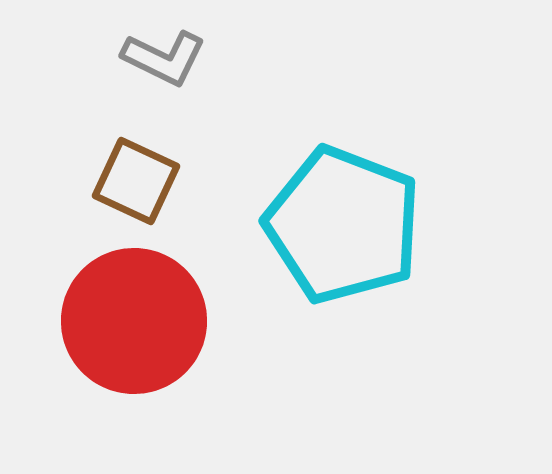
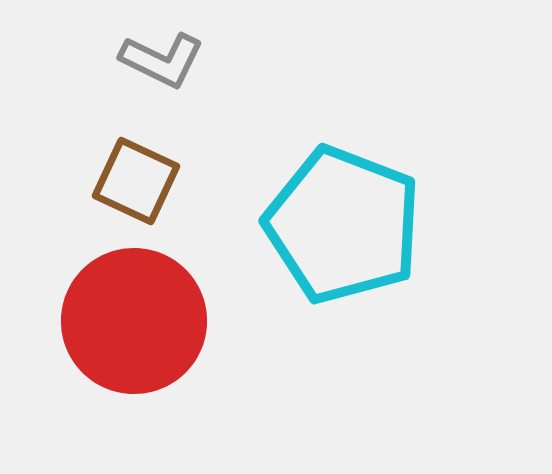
gray L-shape: moved 2 px left, 2 px down
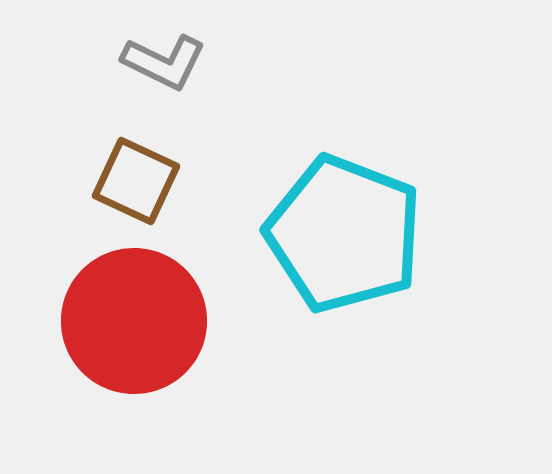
gray L-shape: moved 2 px right, 2 px down
cyan pentagon: moved 1 px right, 9 px down
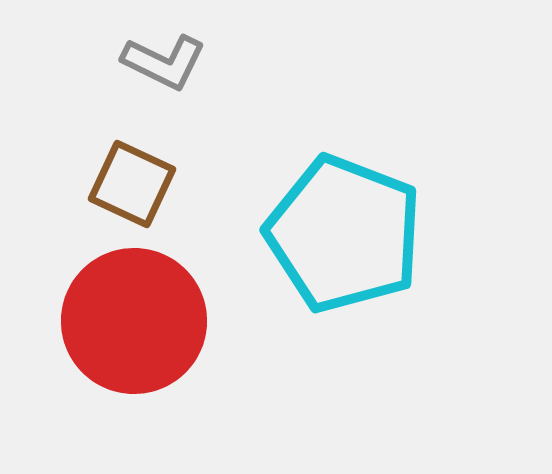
brown square: moved 4 px left, 3 px down
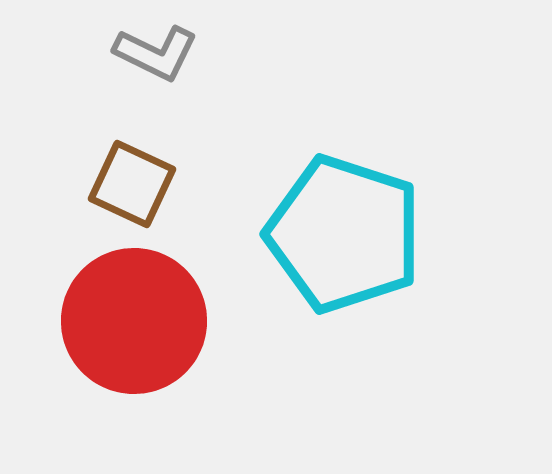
gray L-shape: moved 8 px left, 9 px up
cyan pentagon: rotated 3 degrees counterclockwise
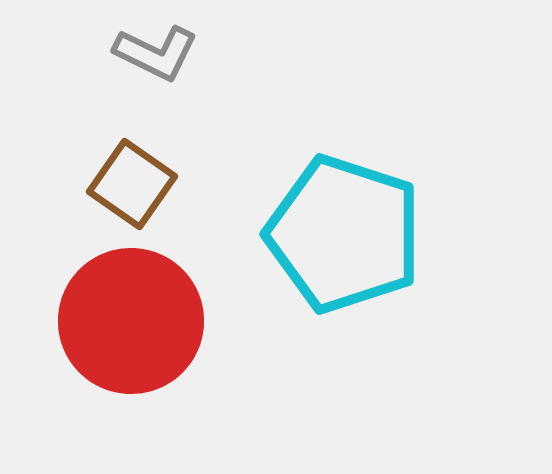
brown square: rotated 10 degrees clockwise
red circle: moved 3 px left
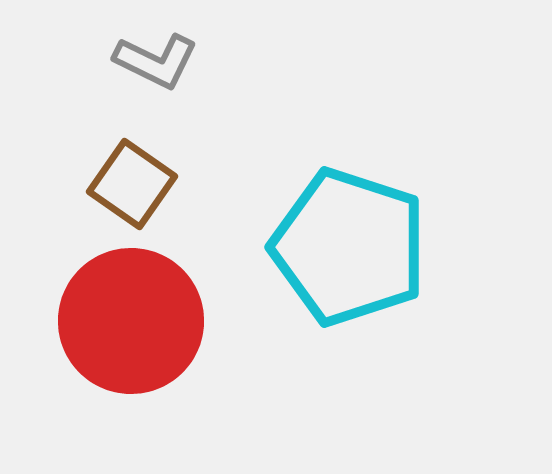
gray L-shape: moved 8 px down
cyan pentagon: moved 5 px right, 13 px down
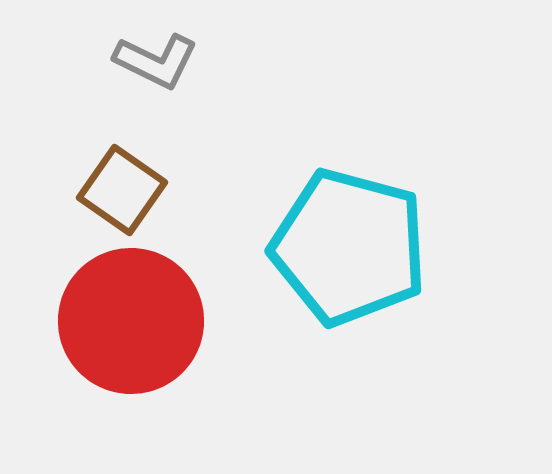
brown square: moved 10 px left, 6 px down
cyan pentagon: rotated 3 degrees counterclockwise
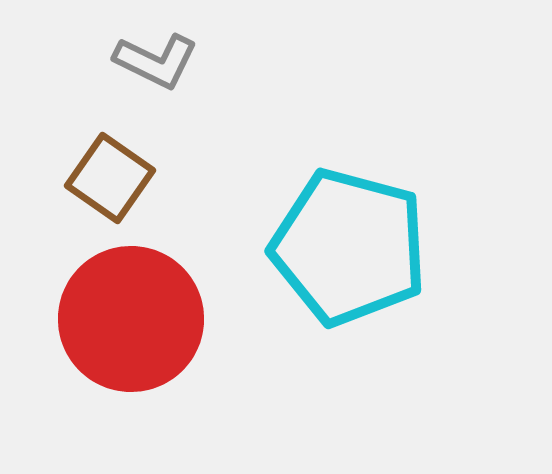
brown square: moved 12 px left, 12 px up
red circle: moved 2 px up
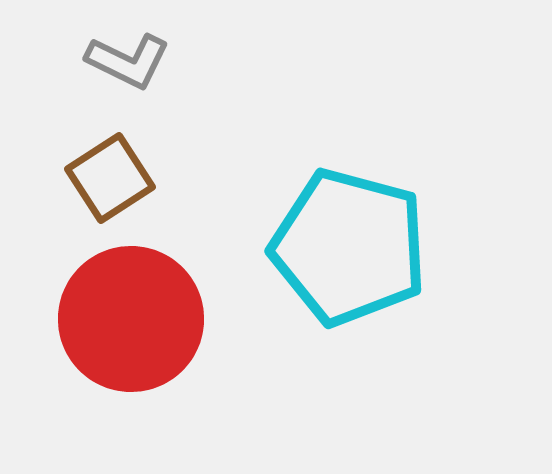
gray L-shape: moved 28 px left
brown square: rotated 22 degrees clockwise
